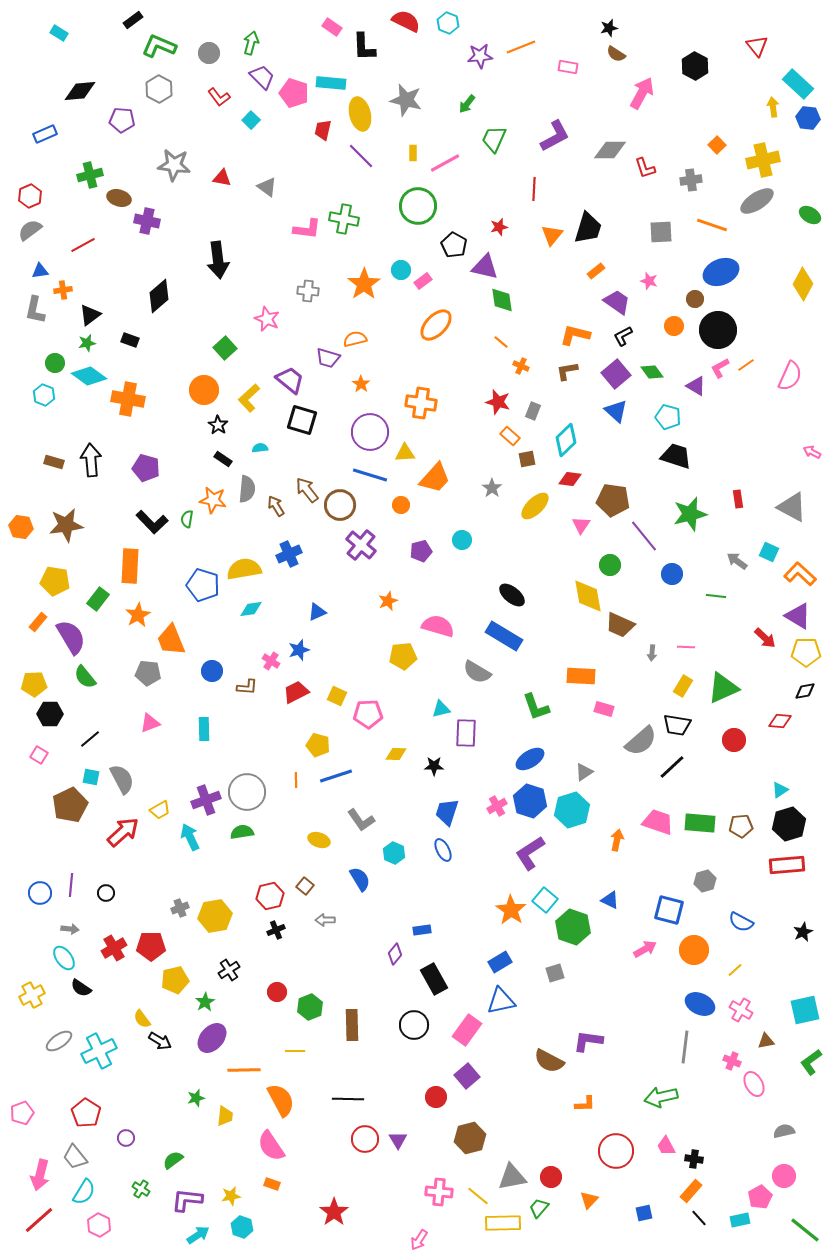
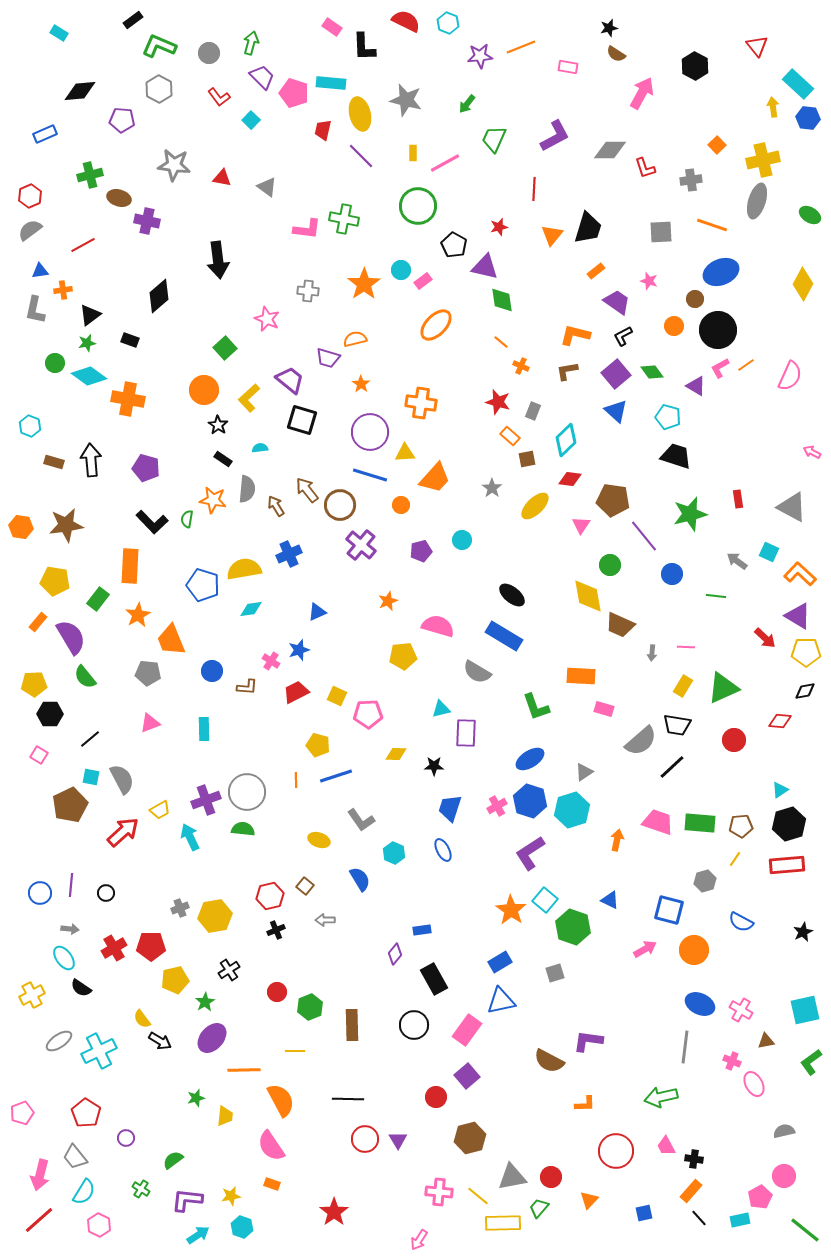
gray ellipse at (757, 201): rotated 40 degrees counterclockwise
cyan hexagon at (44, 395): moved 14 px left, 31 px down
blue trapezoid at (447, 812): moved 3 px right, 4 px up
green semicircle at (242, 832): moved 1 px right, 3 px up; rotated 15 degrees clockwise
yellow line at (735, 970): moved 111 px up; rotated 14 degrees counterclockwise
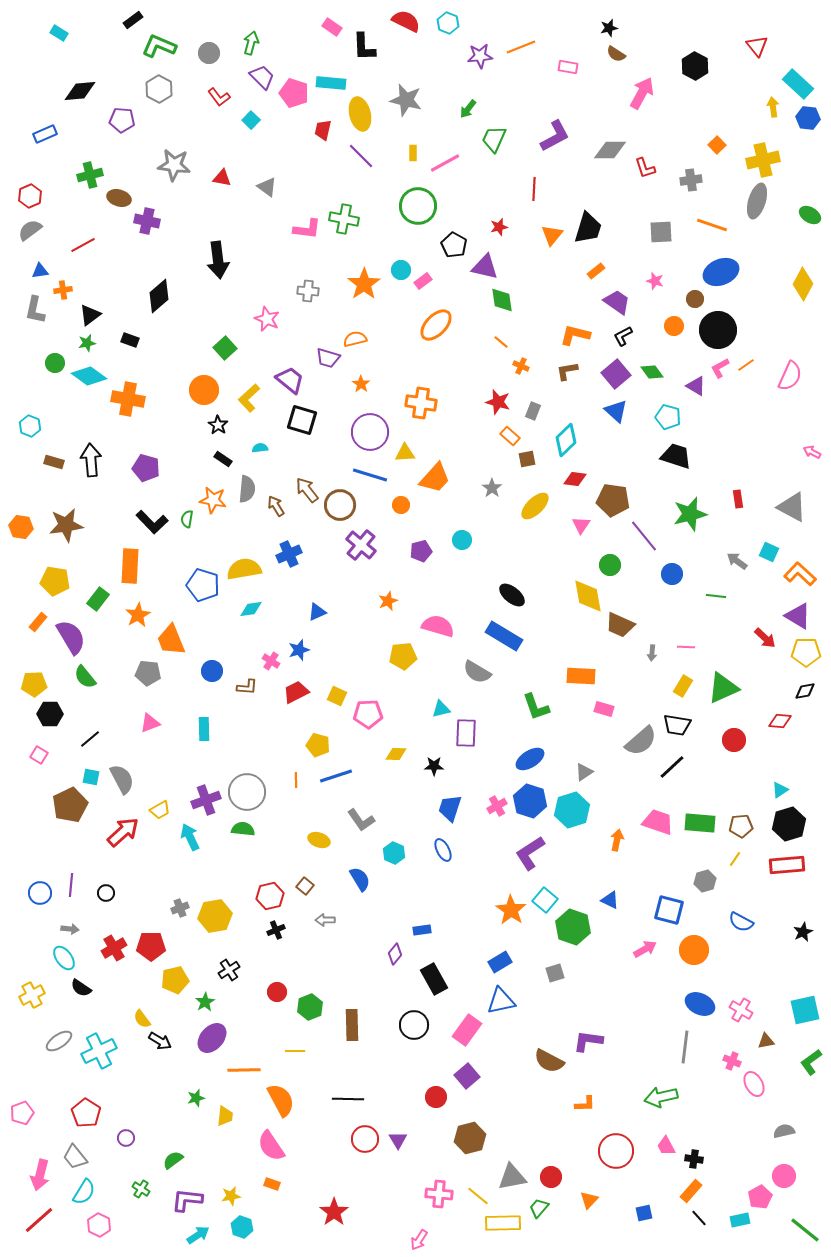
green arrow at (467, 104): moved 1 px right, 5 px down
pink star at (649, 281): moved 6 px right
red diamond at (570, 479): moved 5 px right
pink cross at (439, 1192): moved 2 px down
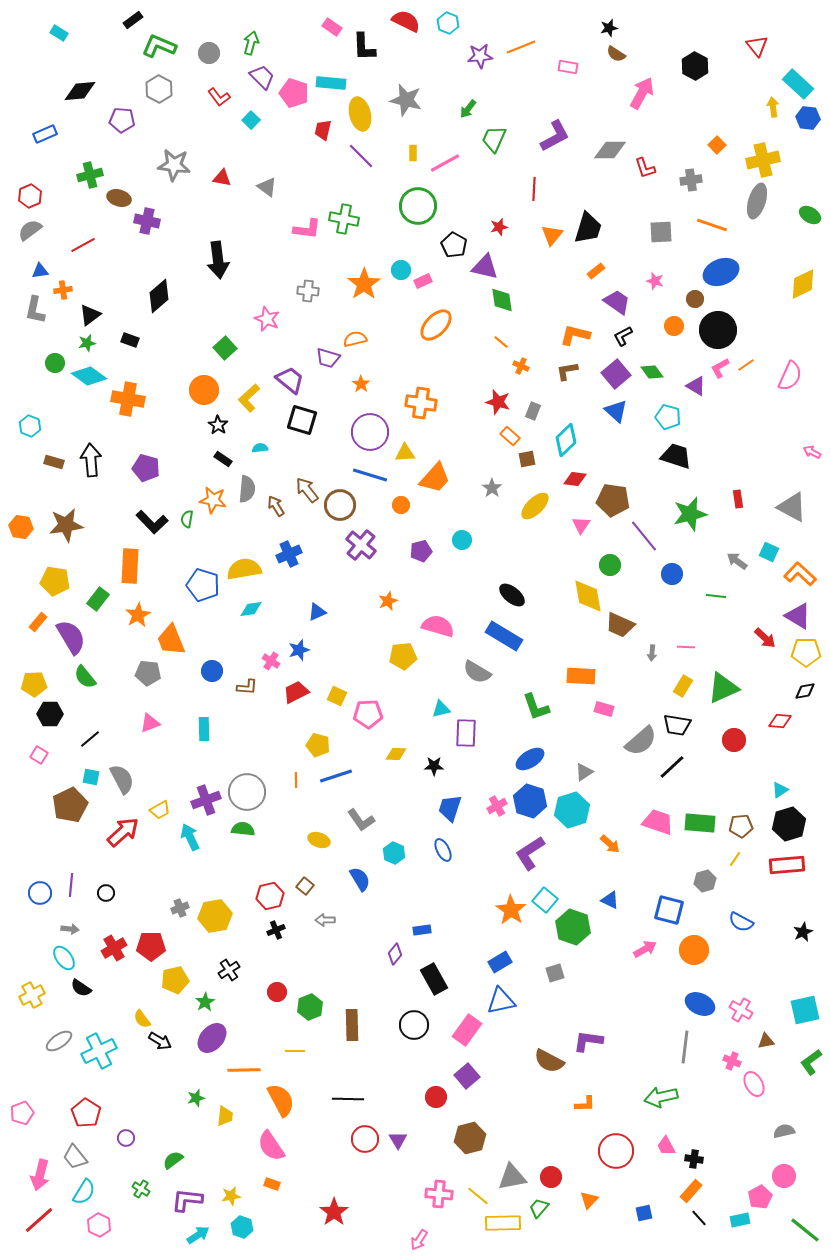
pink rectangle at (423, 281): rotated 12 degrees clockwise
yellow diamond at (803, 284): rotated 36 degrees clockwise
orange arrow at (617, 840): moved 7 px left, 4 px down; rotated 120 degrees clockwise
